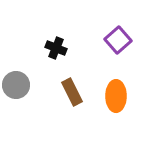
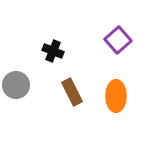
black cross: moved 3 px left, 3 px down
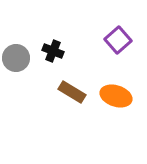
gray circle: moved 27 px up
brown rectangle: rotated 32 degrees counterclockwise
orange ellipse: rotated 72 degrees counterclockwise
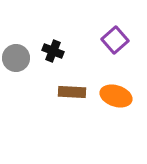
purple square: moved 3 px left
brown rectangle: rotated 28 degrees counterclockwise
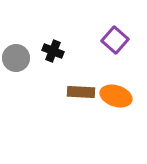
purple square: rotated 8 degrees counterclockwise
brown rectangle: moved 9 px right
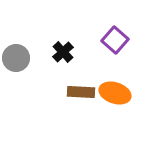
black cross: moved 10 px right, 1 px down; rotated 25 degrees clockwise
orange ellipse: moved 1 px left, 3 px up
